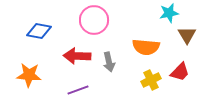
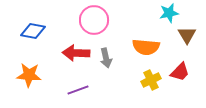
blue diamond: moved 6 px left
red arrow: moved 1 px left, 3 px up
gray arrow: moved 3 px left, 4 px up
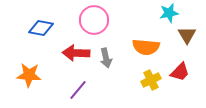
blue diamond: moved 8 px right, 3 px up
purple line: rotated 30 degrees counterclockwise
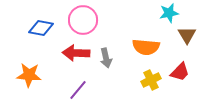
pink circle: moved 11 px left
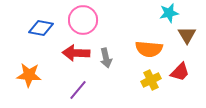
orange semicircle: moved 3 px right, 2 px down
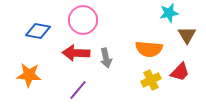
blue diamond: moved 3 px left, 3 px down
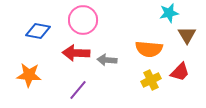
gray arrow: moved 1 px right, 2 px down; rotated 108 degrees clockwise
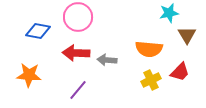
pink circle: moved 5 px left, 3 px up
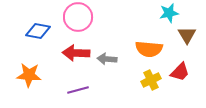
gray arrow: moved 1 px up
purple line: rotated 35 degrees clockwise
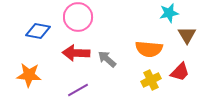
gray arrow: rotated 36 degrees clockwise
purple line: rotated 15 degrees counterclockwise
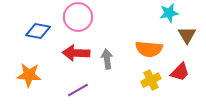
gray arrow: rotated 42 degrees clockwise
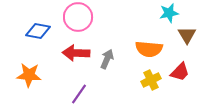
gray arrow: rotated 30 degrees clockwise
purple line: moved 1 px right, 4 px down; rotated 25 degrees counterclockwise
